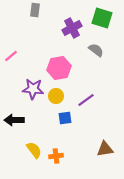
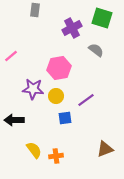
brown triangle: rotated 12 degrees counterclockwise
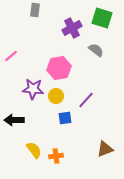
purple line: rotated 12 degrees counterclockwise
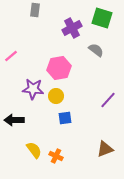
purple line: moved 22 px right
orange cross: rotated 32 degrees clockwise
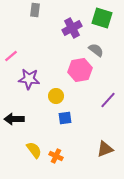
pink hexagon: moved 21 px right, 2 px down
purple star: moved 4 px left, 10 px up
black arrow: moved 1 px up
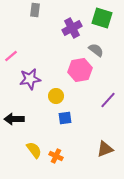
purple star: moved 1 px right; rotated 15 degrees counterclockwise
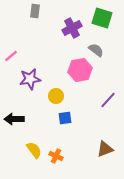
gray rectangle: moved 1 px down
